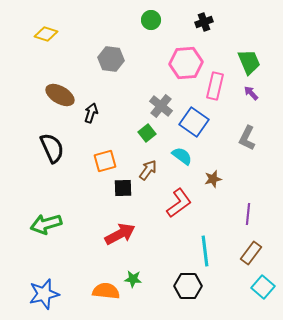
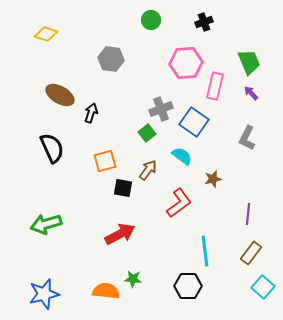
gray cross: moved 3 px down; rotated 30 degrees clockwise
black square: rotated 12 degrees clockwise
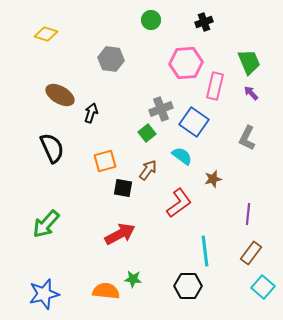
green arrow: rotated 32 degrees counterclockwise
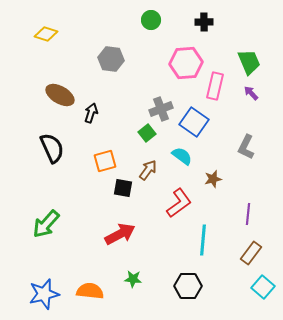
black cross: rotated 18 degrees clockwise
gray L-shape: moved 1 px left, 9 px down
cyan line: moved 2 px left, 11 px up; rotated 12 degrees clockwise
orange semicircle: moved 16 px left
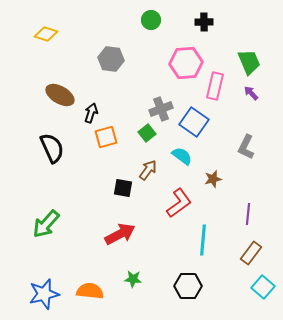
orange square: moved 1 px right, 24 px up
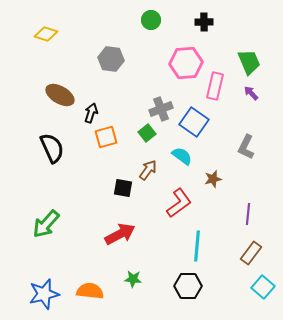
cyan line: moved 6 px left, 6 px down
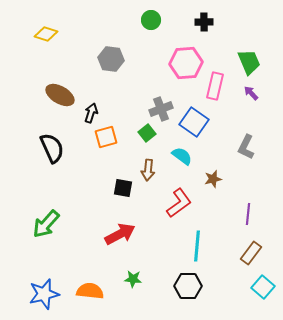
brown arrow: rotated 150 degrees clockwise
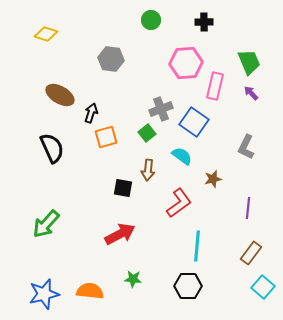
purple line: moved 6 px up
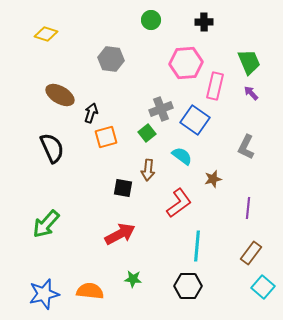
blue square: moved 1 px right, 2 px up
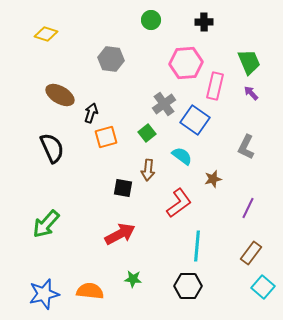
gray cross: moved 3 px right, 5 px up; rotated 15 degrees counterclockwise
purple line: rotated 20 degrees clockwise
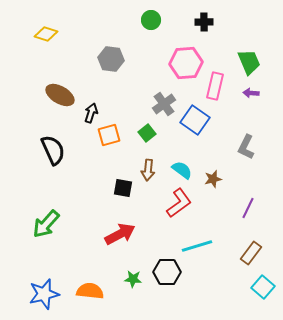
purple arrow: rotated 42 degrees counterclockwise
orange square: moved 3 px right, 2 px up
black semicircle: moved 1 px right, 2 px down
cyan semicircle: moved 14 px down
cyan line: rotated 68 degrees clockwise
black hexagon: moved 21 px left, 14 px up
